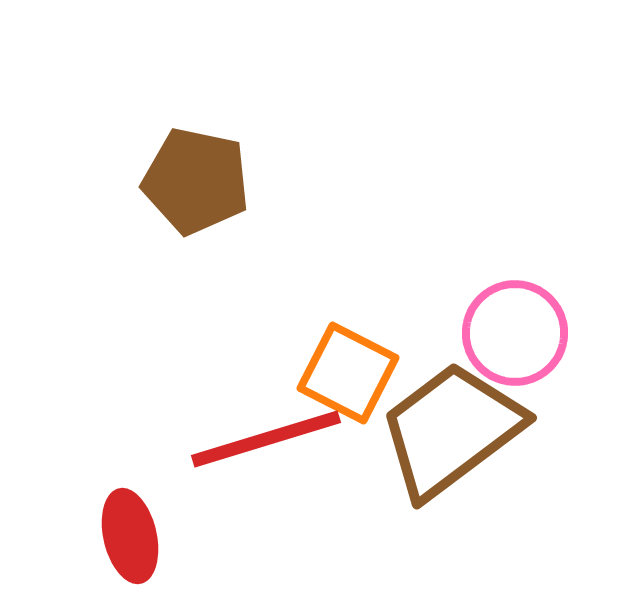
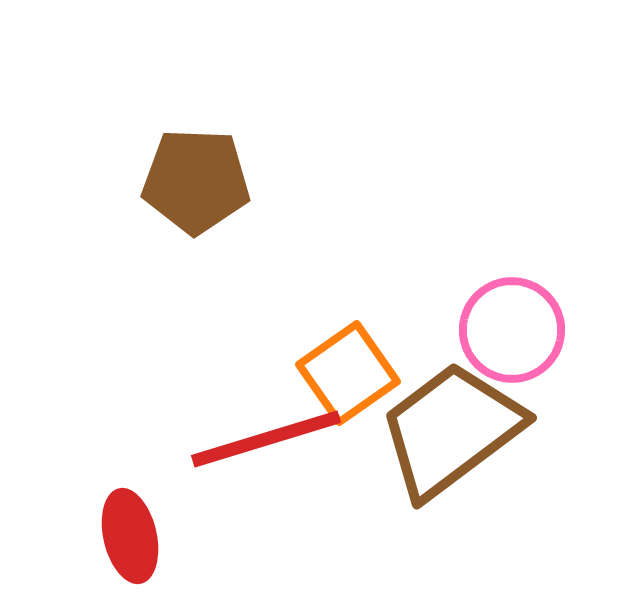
brown pentagon: rotated 10 degrees counterclockwise
pink circle: moved 3 px left, 3 px up
orange square: rotated 28 degrees clockwise
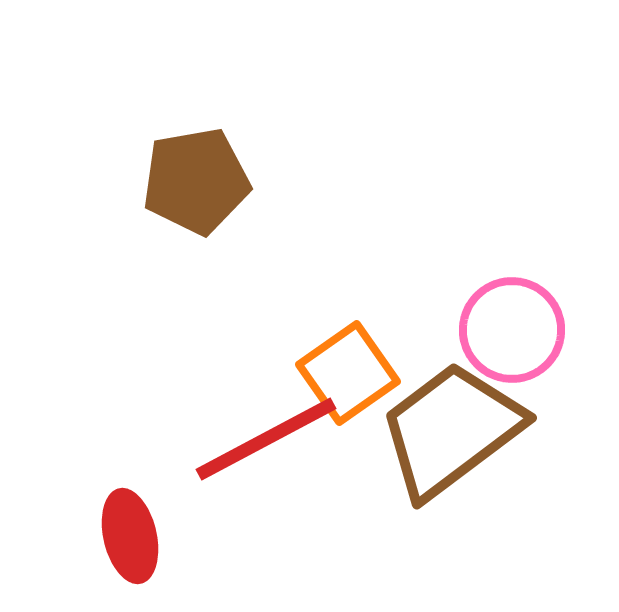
brown pentagon: rotated 12 degrees counterclockwise
red line: rotated 11 degrees counterclockwise
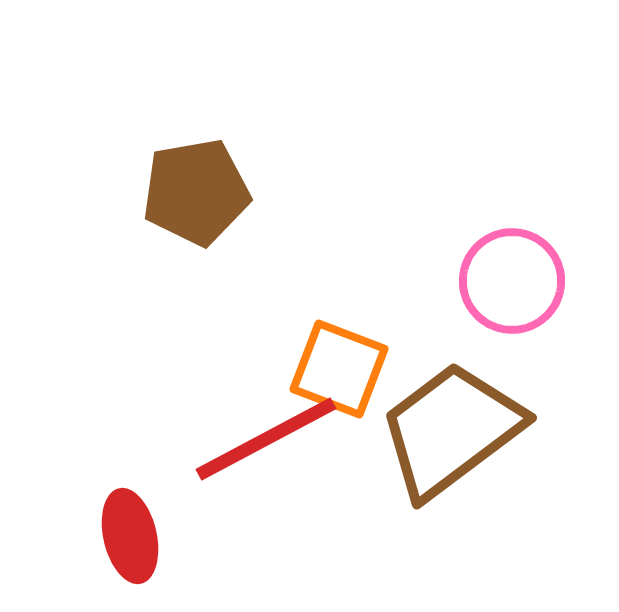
brown pentagon: moved 11 px down
pink circle: moved 49 px up
orange square: moved 9 px left, 4 px up; rotated 34 degrees counterclockwise
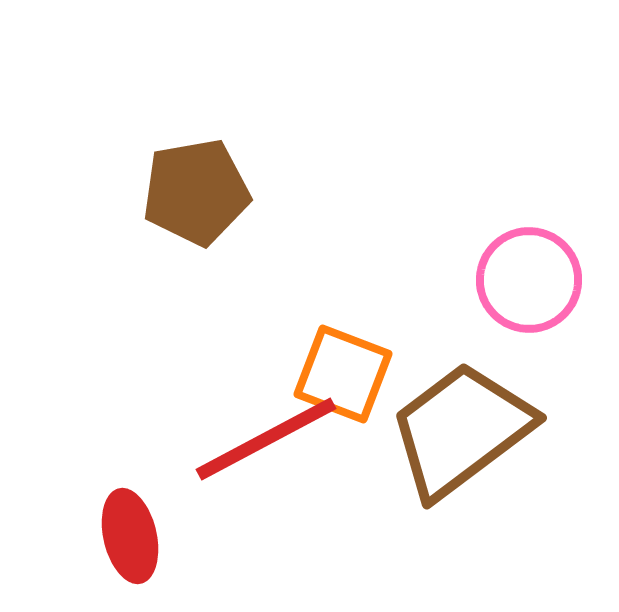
pink circle: moved 17 px right, 1 px up
orange square: moved 4 px right, 5 px down
brown trapezoid: moved 10 px right
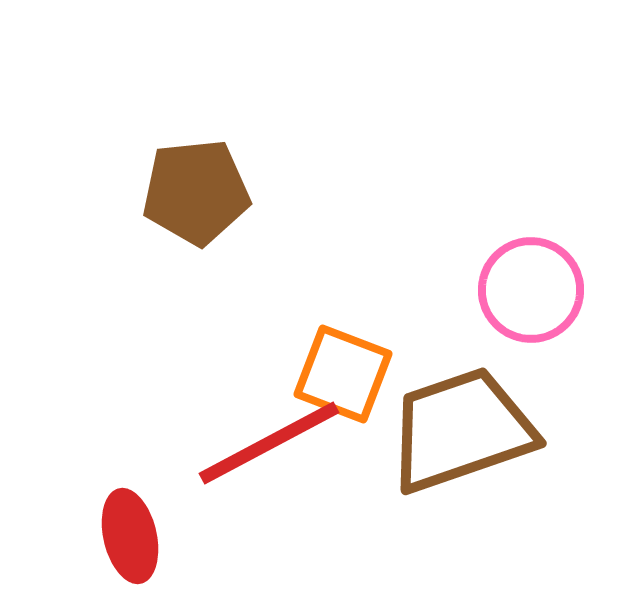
brown pentagon: rotated 4 degrees clockwise
pink circle: moved 2 px right, 10 px down
brown trapezoid: rotated 18 degrees clockwise
red line: moved 3 px right, 4 px down
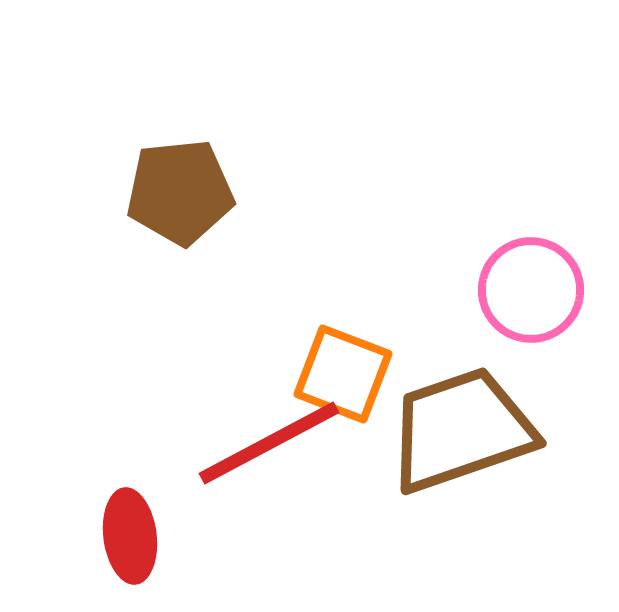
brown pentagon: moved 16 px left
red ellipse: rotated 6 degrees clockwise
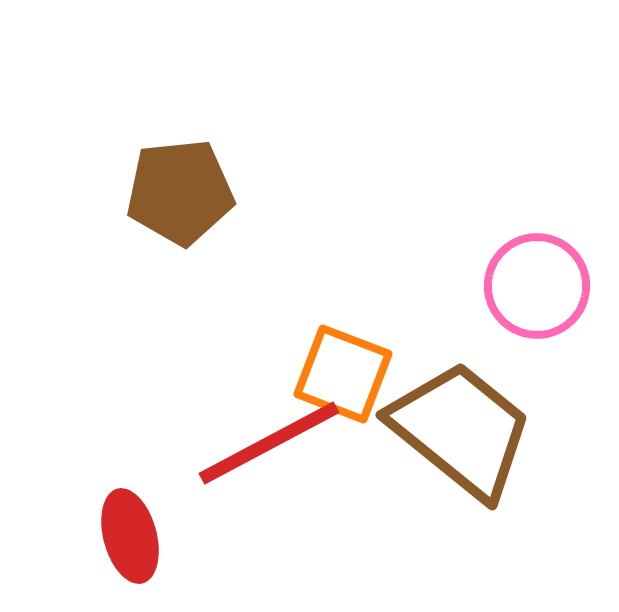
pink circle: moved 6 px right, 4 px up
brown trapezoid: rotated 58 degrees clockwise
red ellipse: rotated 8 degrees counterclockwise
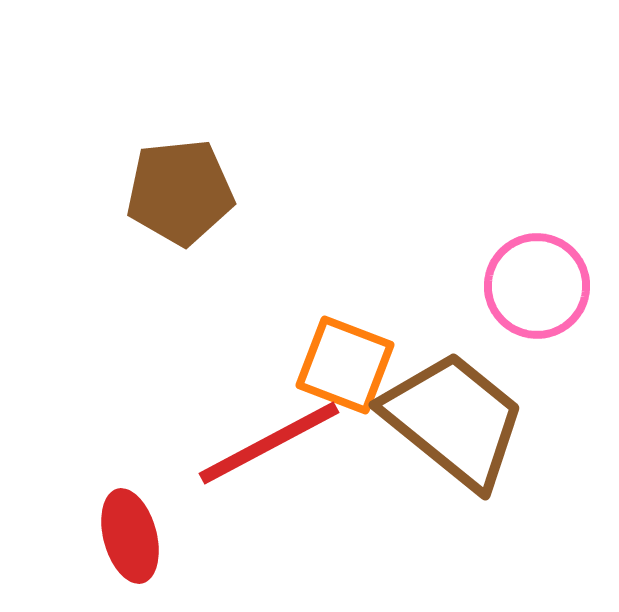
orange square: moved 2 px right, 9 px up
brown trapezoid: moved 7 px left, 10 px up
